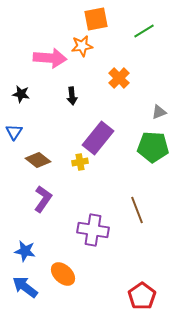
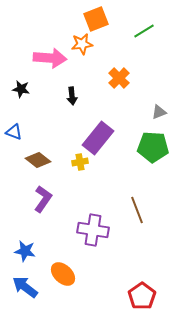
orange square: rotated 10 degrees counterclockwise
orange star: moved 2 px up
black star: moved 5 px up
blue triangle: rotated 42 degrees counterclockwise
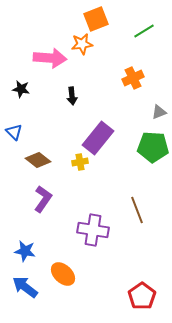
orange cross: moved 14 px right; rotated 20 degrees clockwise
blue triangle: rotated 24 degrees clockwise
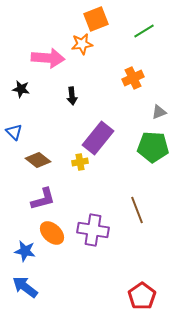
pink arrow: moved 2 px left
purple L-shape: rotated 40 degrees clockwise
orange ellipse: moved 11 px left, 41 px up
